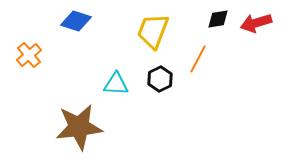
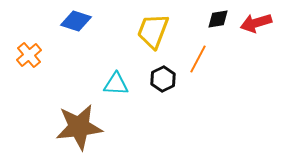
black hexagon: moved 3 px right
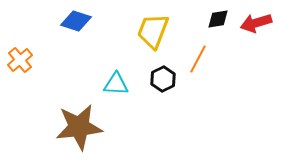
orange cross: moved 9 px left, 5 px down
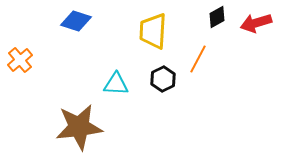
black diamond: moved 1 px left, 2 px up; rotated 20 degrees counterclockwise
yellow trapezoid: rotated 18 degrees counterclockwise
